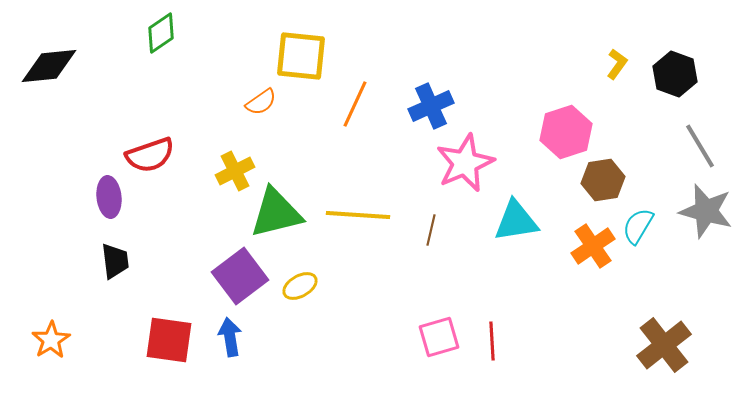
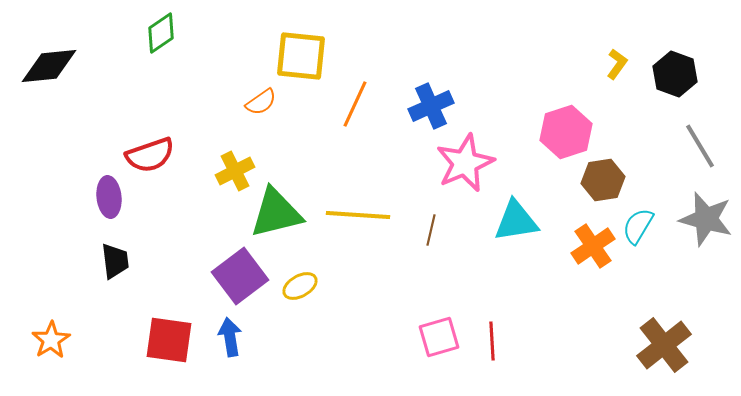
gray star: moved 8 px down
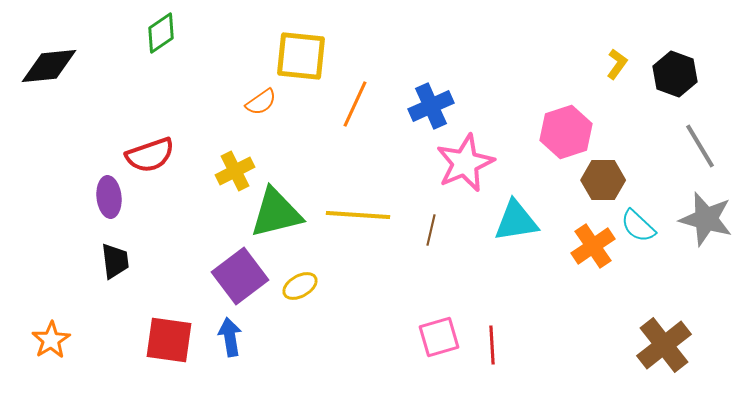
brown hexagon: rotated 9 degrees clockwise
cyan semicircle: rotated 78 degrees counterclockwise
red line: moved 4 px down
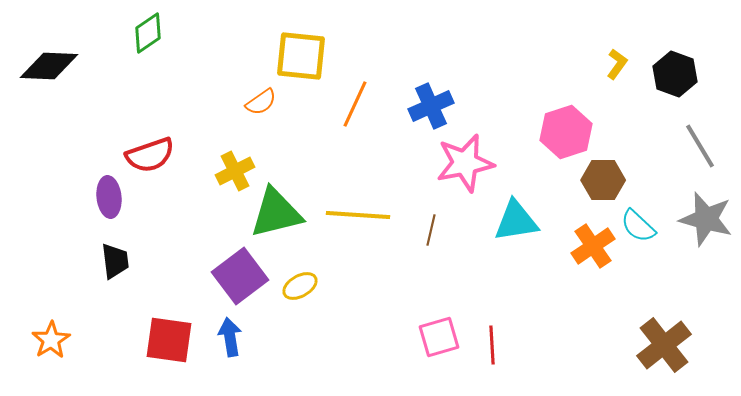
green diamond: moved 13 px left
black diamond: rotated 8 degrees clockwise
pink star: rotated 12 degrees clockwise
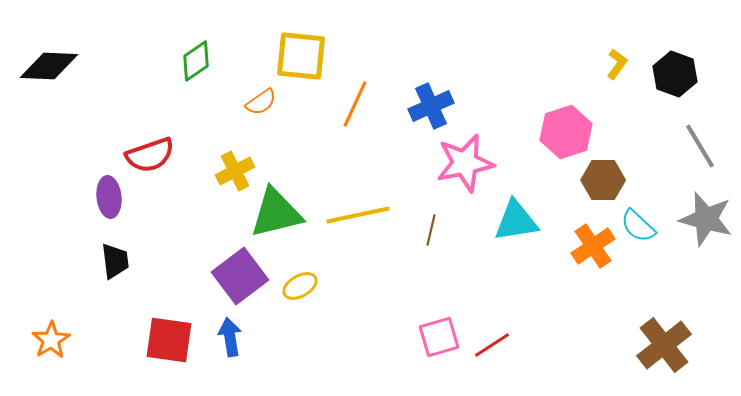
green diamond: moved 48 px right, 28 px down
yellow line: rotated 16 degrees counterclockwise
red line: rotated 60 degrees clockwise
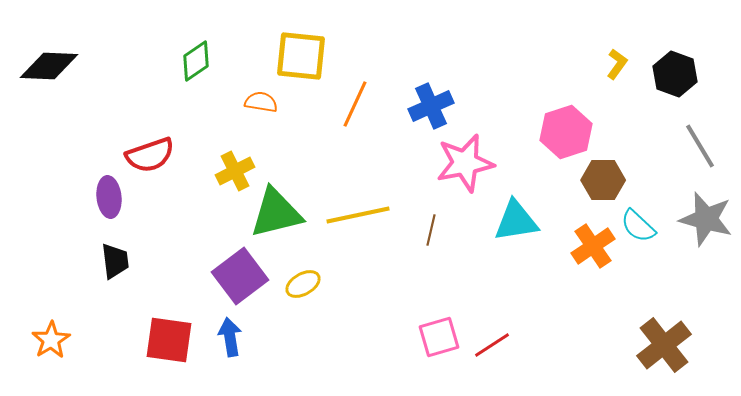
orange semicircle: rotated 136 degrees counterclockwise
yellow ellipse: moved 3 px right, 2 px up
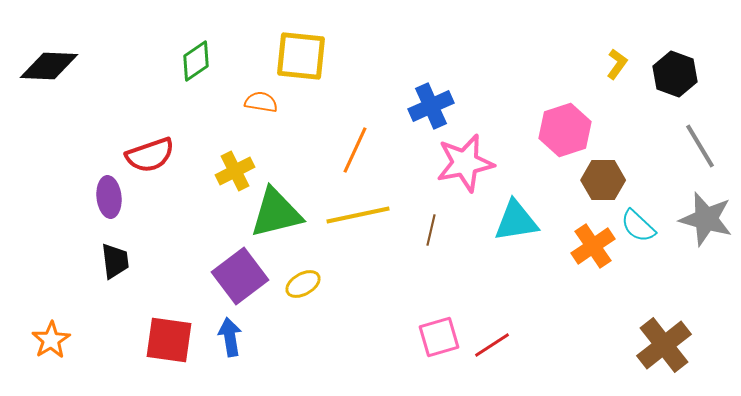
orange line: moved 46 px down
pink hexagon: moved 1 px left, 2 px up
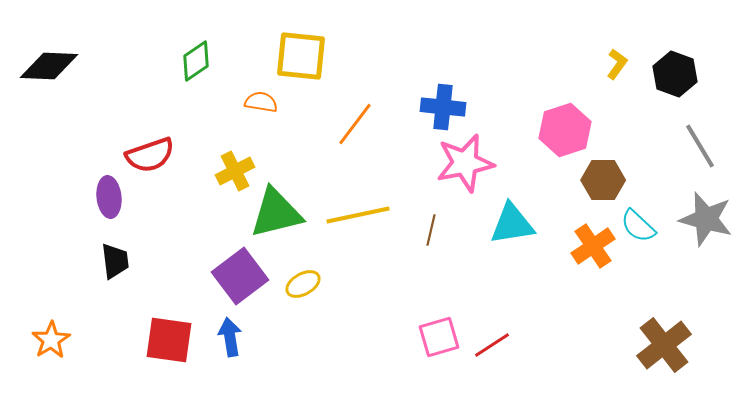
blue cross: moved 12 px right, 1 px down; rotated 30 degrees clockwise
orange line: moved 26 px up; rotated 12 degrees clockwise
cyan triangle: moved 4 px left, 3 px down
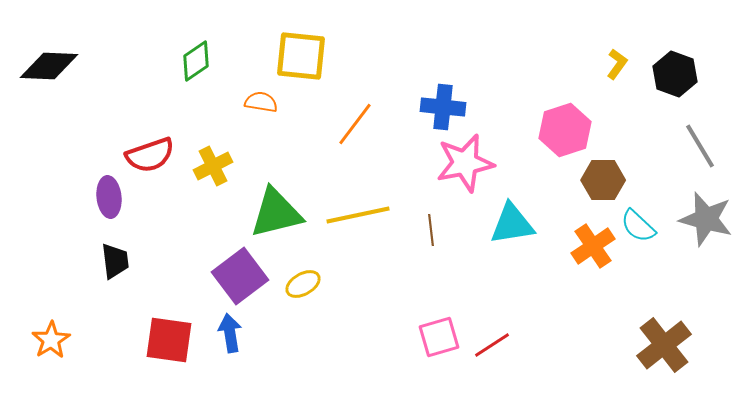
yellow cross: moved 22 px left, 5 px up
brown line: rotated 20 degrees counterclockwise
blue arrow: moved 4 px up
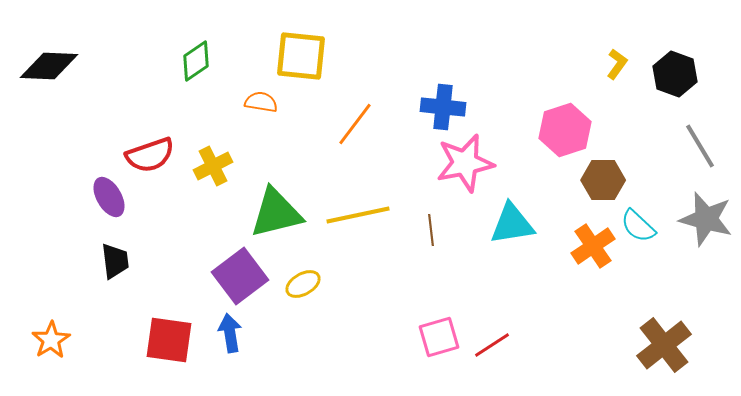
purple ellipse: rotated 24 degrees counterclockwise
